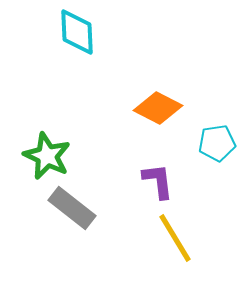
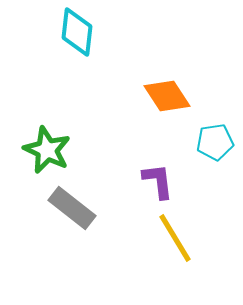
cyan diamond: rotated 9 degrees clockwise
orange diamond: moved 9 px right, 12 px up; rotated 30 degrees clockwise
cyan pentagon: moved 2 px left, 1 px up
green star: moved 6 px up
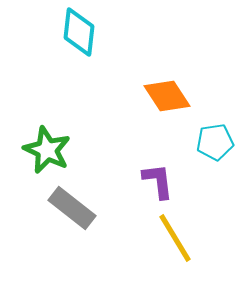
cyan diamond: moved 2 px right
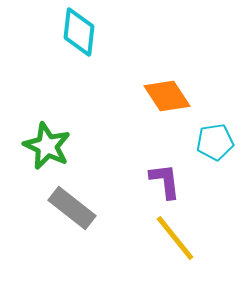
green star: moved 4 px up
purple L-shape: moved 7 px right
yellow line: rotated 8 degrees counterclockwise
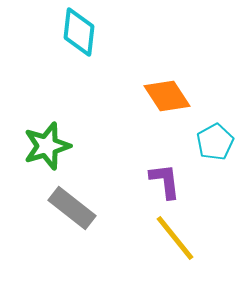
cyan pentagon: rotated 21 degrees counterclockwise
green star: rotated 30 degrees clockwise
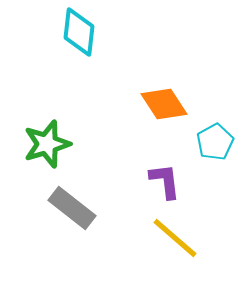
orange diamond: moved 3 px left, 8 px down
green star: moved 2 px up
yellow line: rotated 10 degrees counterclockwise
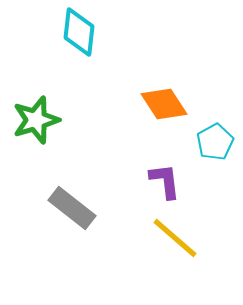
green star: moved 11 px left, 24 px up
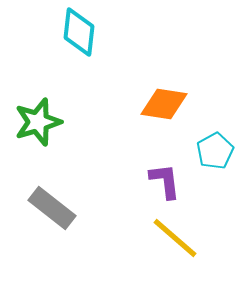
orange diamond: rotated 48 degrees counterclockwise
green star: moved 2 px right, 2 px down
cyan pentagon: moved 9 px down
gray rectangle: moved 20 px left
